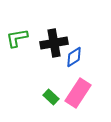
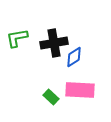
pink rectangle: moved 2 px right, 3 px up; rotated 60 degrees clockwise
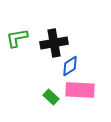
blue diamond: moved 4 px left, 9 px down
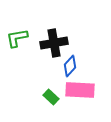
blue diamond: rotated 15 degrees counterclockwise
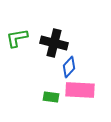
black cross: rotated 24 degrees clockwise
blue diamond: moved 1 px left, 1 px down
green rectangle: rotated 35 degrees counterclockwise
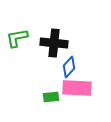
black cross: rotated 8 degrees counterclockwise
pink rectangle: moved 3 px left, 2 px up
green rectangle: rotated 14 degrees counterclockwise
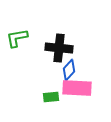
black cross: moved 5 px right, 5 px down
blue diamond: moved 3 px down
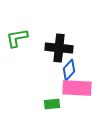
green rectangle: moved 1 px right, 7 px down
